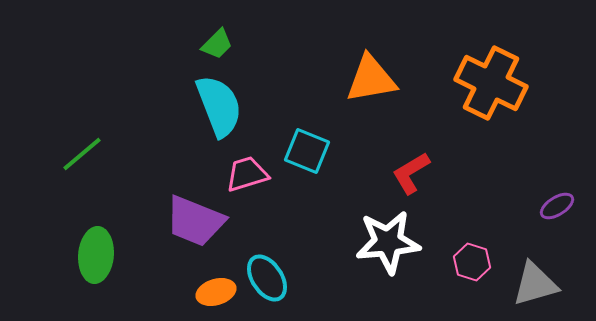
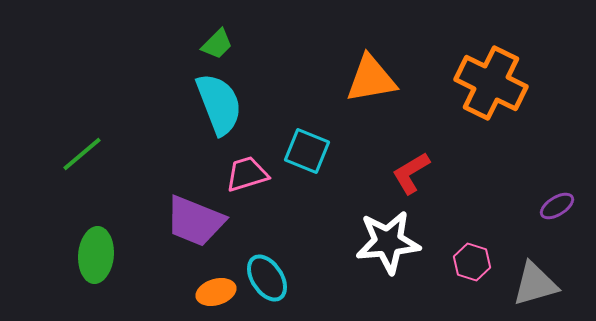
cyan semicircle: moved 2 px up
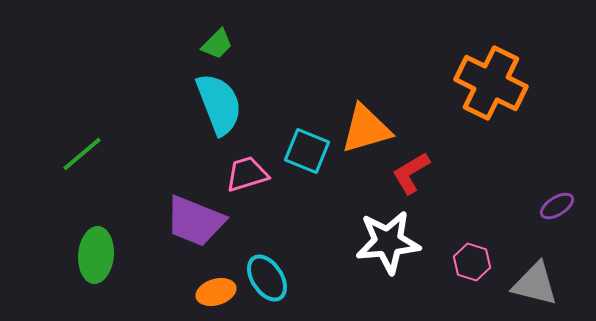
orange triangle: moved 5 px left, 50 px down; rotated 6 degrees counterclockwise
gray triangle: rotated 30 degrees clockwise
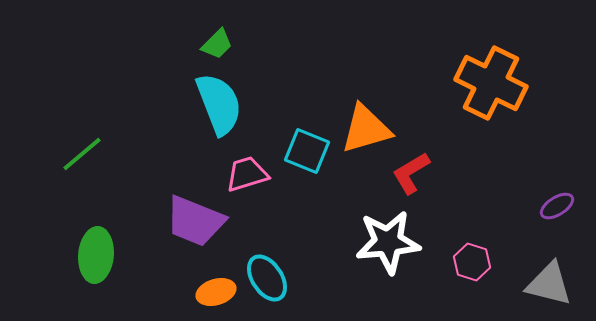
gray triangle: moved 14 px right
